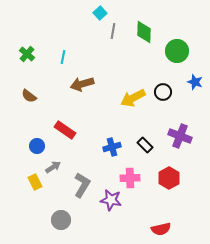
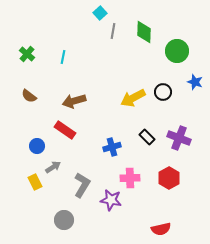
brown arrow: moved 8 px left, 17 px down
purple cross: moved 1 px left, 2 px down
black rectangle: moved 2 px right, 8 px up
gray circle: moved 3 px right
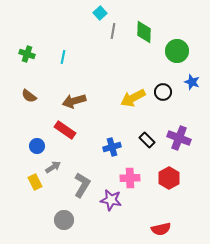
green cross: rotated 21 degrees counterclockwise
blue star: moved 3 px left
black rectangle: moved 3 px down
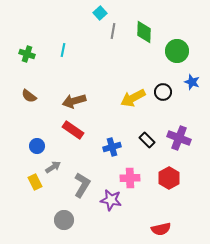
cyan line: moved 7 px up
red rectangle: moved 8 px right
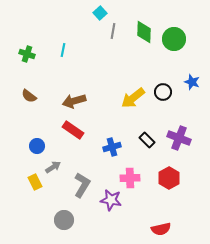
green circle: moved 3 px left, 12 px up
yellow arrow: rotated 10 degrees counterclockwise
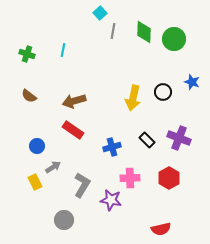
yellow arrow: rotated 40 degrees counterclockwise
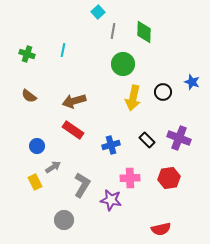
cyan square: moved 2 px left, 1 px up
green circle: moved 51 px left, 25 px down
blue cross: moved 1 px left, 2 px up
red hexagon: rotated 20 degrees clockwise
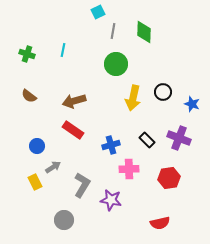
cyan square: rotated 16 degrees clockwise
green circle: moved 7 px left
blue star: moved 22 px down
pink cross: moved 1 px left, 9 px up
red semicircle: moved 1 px left, 6 px up
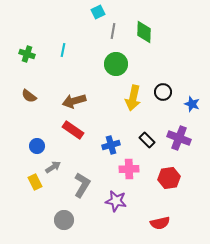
purple star: moved 5 px right, 1 px down
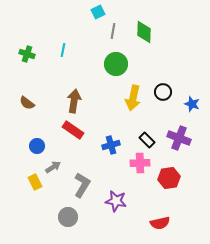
brown semicircle: moved 2 px left, 7 px down
brown arrow: rotated 115 degrees clockwise
pink cross: moved 11 px right, 6 px up
gray circle: moved 4 px right, 3 px up
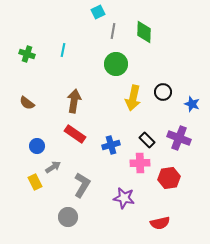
red rectangle: moved 2 px right, 4 px down
purple star: moved 8 px right, 3 px up
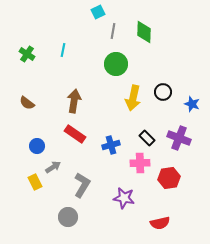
green cross: rotated 14 degrees clockwise
black rectangle: moved 2 px up
